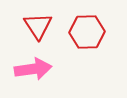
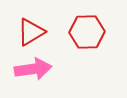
red triangle: moved 7 px left, 6 px down; rotated 32 degrees clockwise
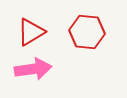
red hexagon: rotated 8 degrees clockwise
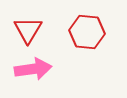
red triangle: moved 3 px left, 2 px up; rotated 28 degrees counterclockwise
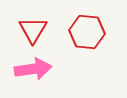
red triangle: moved 5 px right
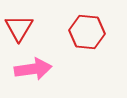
red triangle: moved 14 px left, 2 px up
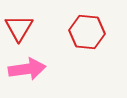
pink arrow: moved 6 px left
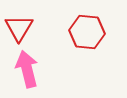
pink arrow: rotated 96 degrees counterclockwise
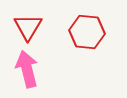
red triangle: moved 9 px right, 1 px up
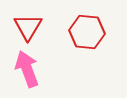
pink arrow: rotated 6 degrees counterclockwise
